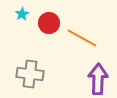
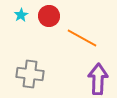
cyan star: moved 1 px left, 1 px down
red circle: moved 7 px up
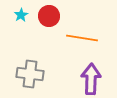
orange line: rotated 20 degrees counterclockwise
purple arrow: moved 7 px left
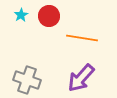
gray cross: moved 3 px left, 6 px down; rotated 12 degrees clockwise
purple arrow: moved 10 px left, 1 px up; rotated 140 degrees counterclockwise
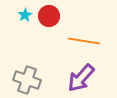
cyan star: moved 4 px right
orange line: moved 2 px right, 3 px down
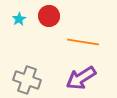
cyan star: moved 6 px left, 4 px down
orange line: moved 1 px left, 1 px down
purple arrow: rotated 16 degrees clockwise
